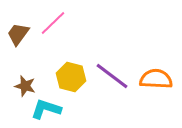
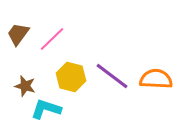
pink line: moved 1 px left, 16 px down
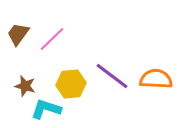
yellow hexagon: moved 7 px down; rotated 20 degrees counterclockwise
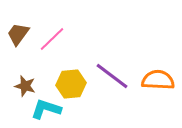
orange semicircle: moved 2 px right, 1 px down
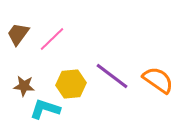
orange semicircle: rotated 32 degrees clockwise
brown star: moved 1 px left; rotated 10 degrees counterclockwise
cyan L-shape: moved 1 px left
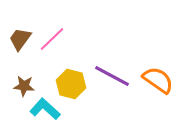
brown trapezoid: moved 2 px right, 5 px down
purple line: rotated 9 degrees counterclockwise
yellow hexagon: rotated 20 degrees clockwise
cyan L-shape: rotated 24 degrees clockwise
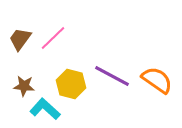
pink line: moved 1 px right, 1 px up
orange semicircle: moved 1 px left
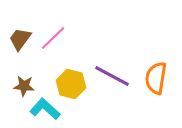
orange semicircle: moved 1 px left, 2 px up; rotated 116 degrees counterclockwise
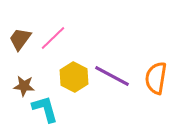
yellow hexagon: moved 3 px right, 7 px up; rotated 12 degrees clockwise
cyan L-shape: rotated 32 degrees clockwise
